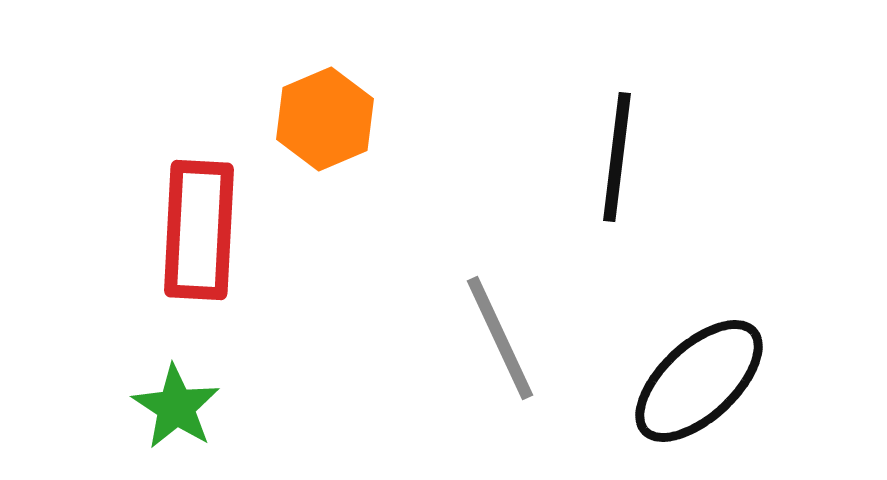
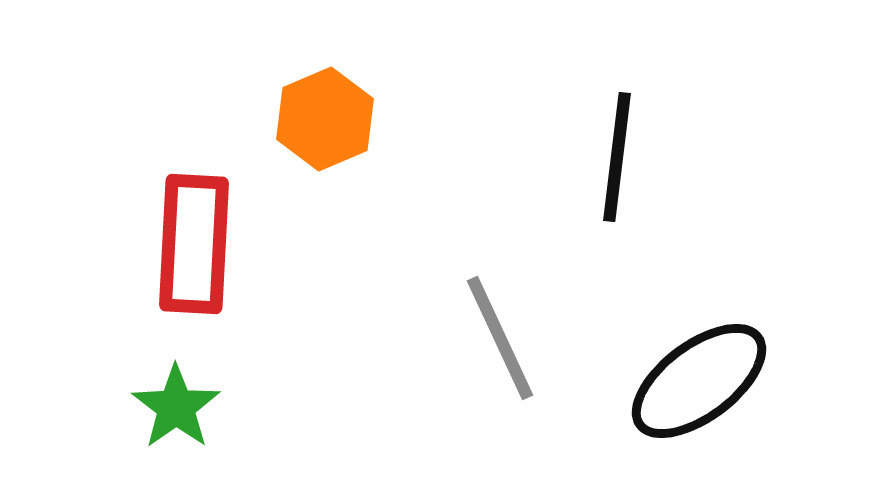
red rectangle: moved 5 px left, 14 px down
black ellipse: rotated 6 degrees clockwise
green star: rotated 4 degrees clockwise
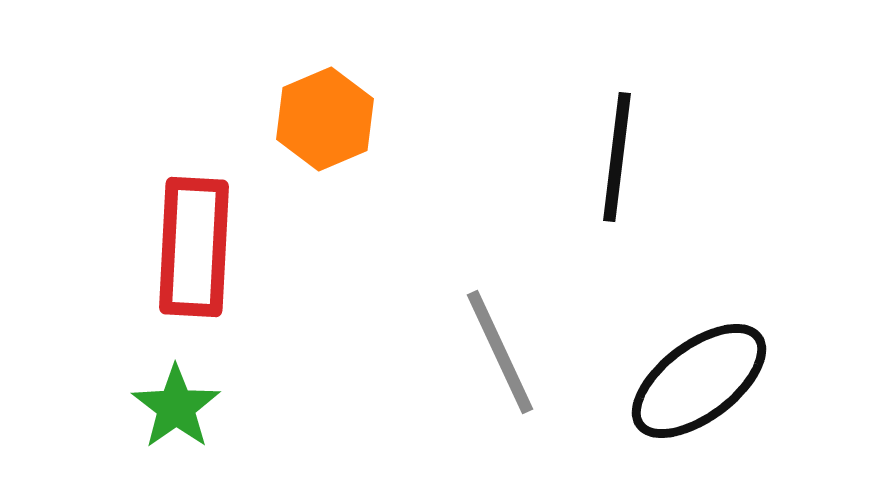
red rectangle: moved 3 px down
gray line: moved 14 px down
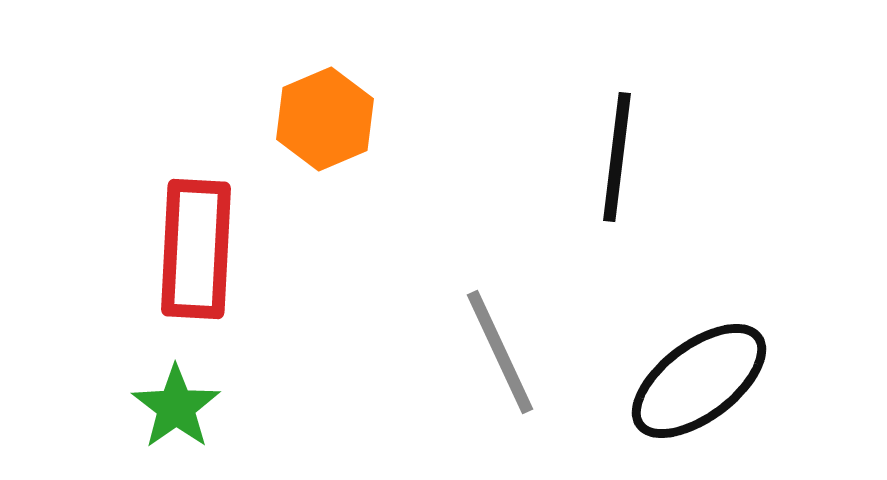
red rectangle: moved 2 px right, 2 px down
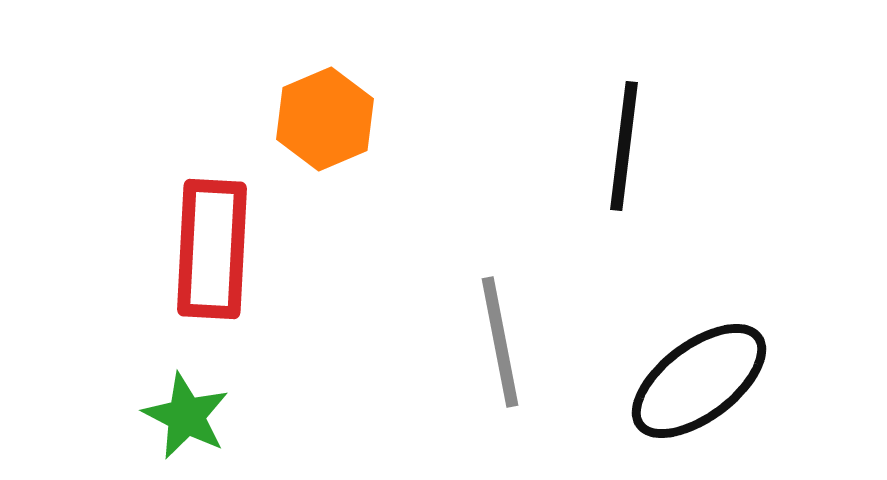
black line: moved 7 px right, 11 px up
red rectangle: moved 16 px right
gray line: moved 10 px up; rotated 14 degrees clockwise
green star: moved 10 px right, 9 px down; rotated 10 degrees counterclockwise
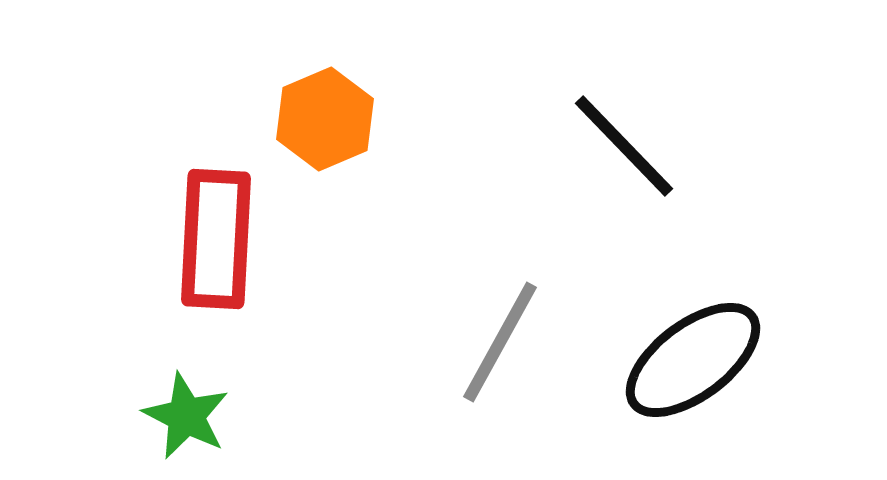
black line: rotated 51 degrees counterclockwise
red rectangle: moved 4 px right, 10 px up
gray line: rotated 40 degrees clockwise
black ellipse: moved 6 px left, 21 px up
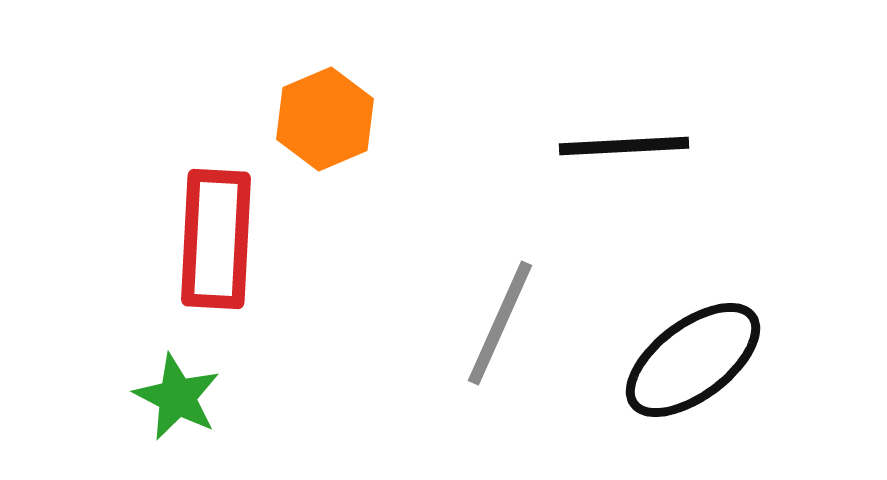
black line: rotated 49 degrees counterclockwise
gray line: moved 19 px up; rotated 5 degrees counterclockwise
green star: moved 9 px left, 19 px up
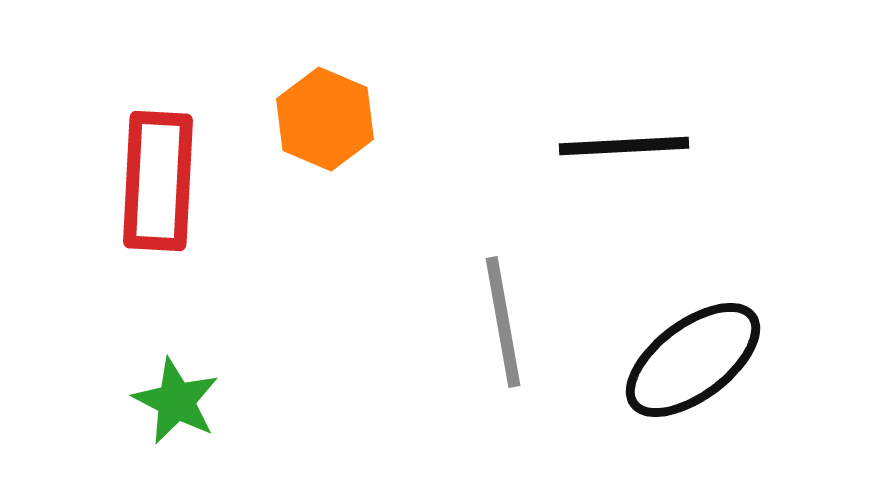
orange hexagon: rotated 14 degrees counterclockwise
red rectangle: moved 58 px left, 58 px up
gray line: moved 3 px right, 1 px up; rotated 34 degrees counterclockwise
green star: moved 1 px left, 4 px down
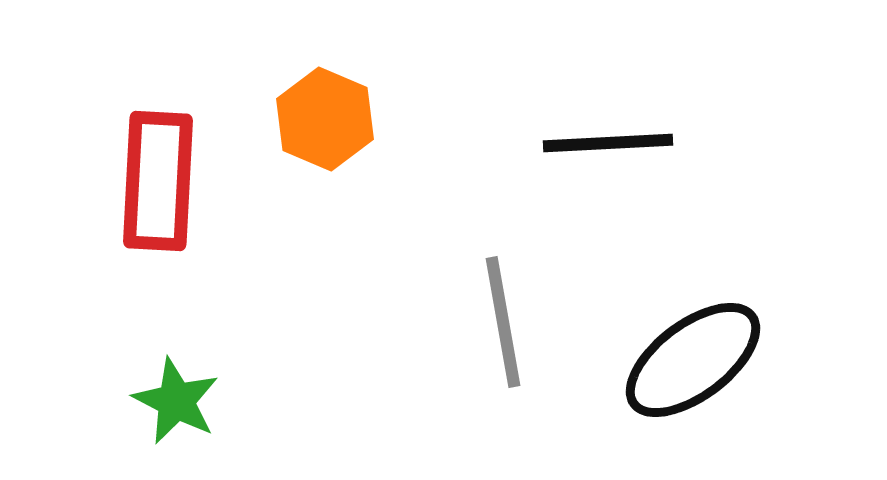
black line: moved 16 px left, 3 px up
